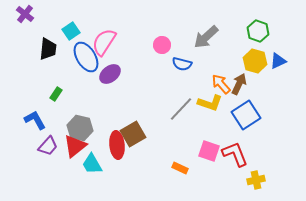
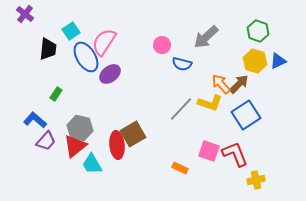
brown arrow: rotated 20 degrees clockwise
blue L-shape: rotated 20 degrees counterclockwise
purple trapezoid: moved 2 px left, 5 px up
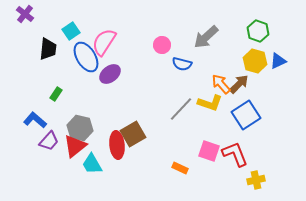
purple trapezoid: moved 3 px right
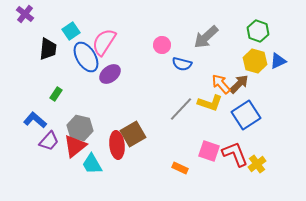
yellow cross: moved 1 px right, 16 px up; rotated 24 degrees counterclockwise
